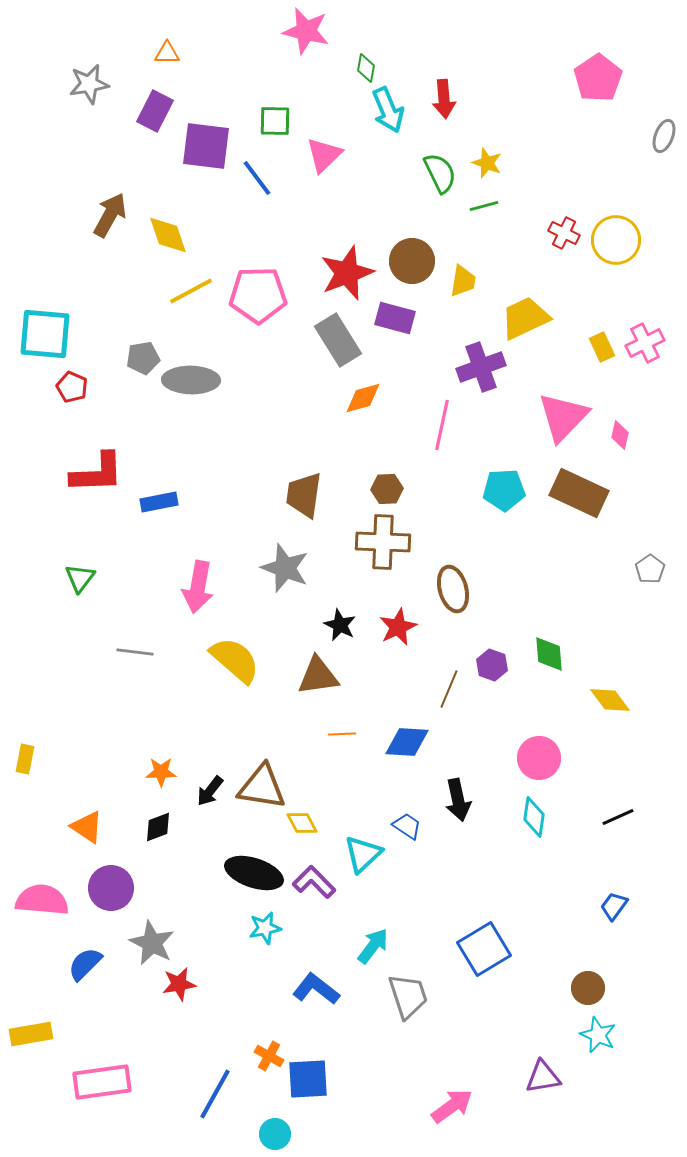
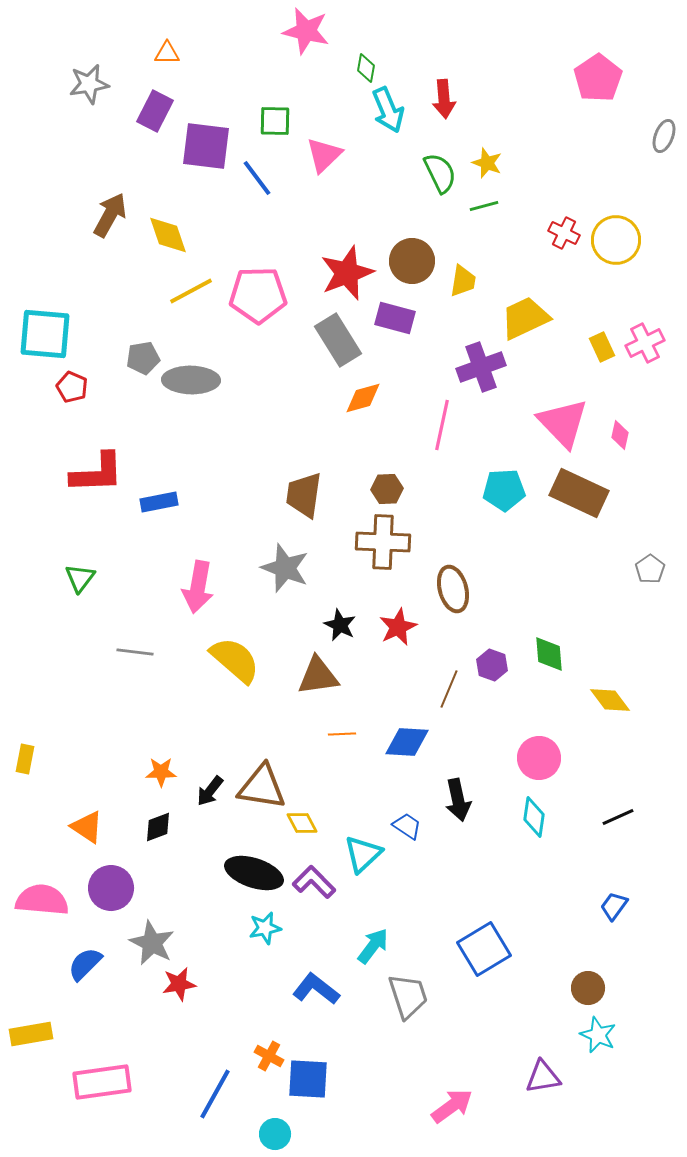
pink triangle at (563, 417): moved 6 px down; rotated 28 degrees counterclockwise
blue square at (308, 1079): rotated 6 degrees clockwise
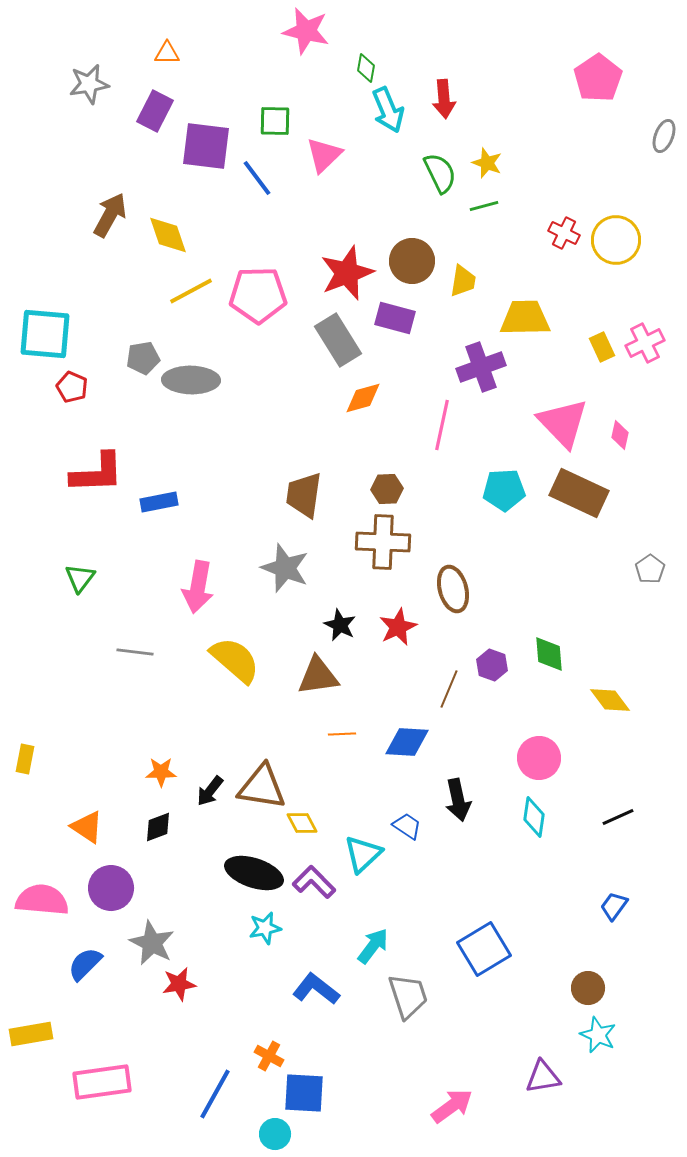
yellow trapezoid at (525, 318): rotated 24 degrees clockwise
blue square at (308, 1079): moved 4 px left, 14 px down
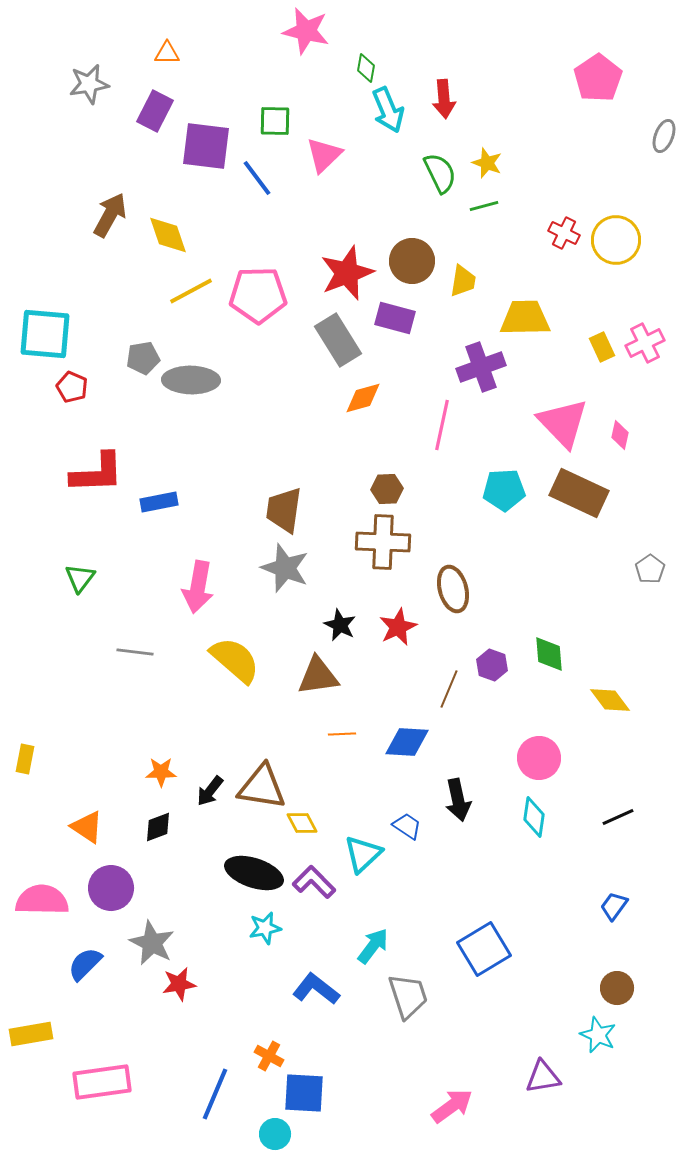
brown trapezoid at (304, 495): moved 20 px left, 15 px down
pink semicircle at (42, 900): rotated 4 degrees counterclockwise
brown circle at (588, 988): moved 29 px right
blue line at (215, 1094): rotated 6 degrees counterclockwise
